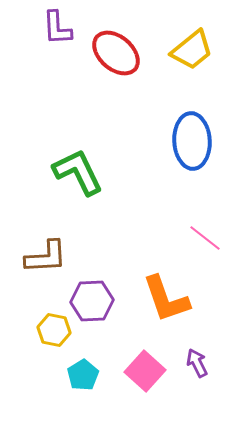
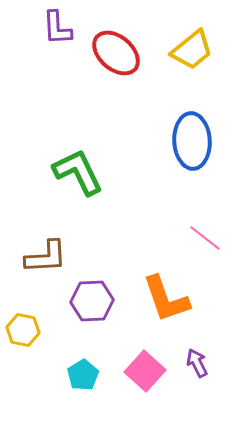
yellow hexagon: moved 31 px left
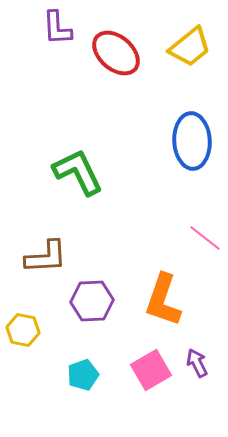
yellow trapezoid: moved 2 px left, 3 px up
orange L-shape: moved 3 px left, 1 px down; rotated 38 degrees clockwise
pink square: moved 6 px right, 1 px up; rotated 18 degrees clockwise
cyan pentagon: rotated 12 degrees clockwise
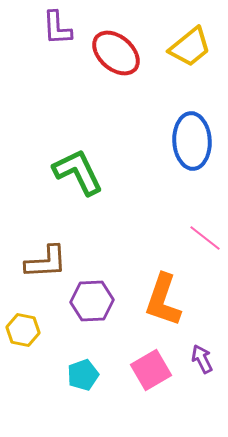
brown L-shape: moved 5 px down
purple arrow: moved 5 px right, 4 px up
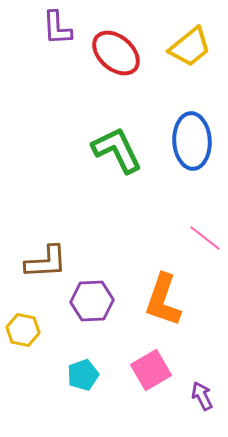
green L-shape: moved 39 px right, 22 px up
purple arrow: moved 37 px down
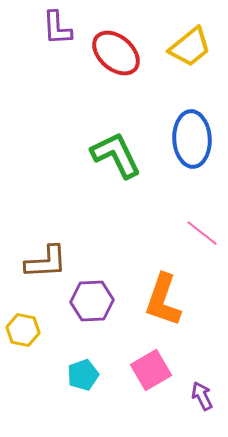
blue ellipse: moved 2 px up
green L-shape: moved 1 px left, 5 px down
pink line: moved 3 px left, 5 px up
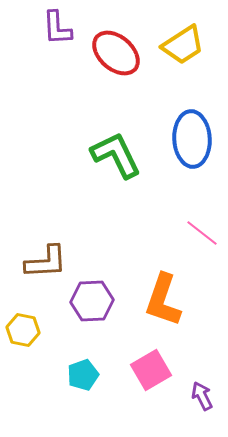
yellow trapezoid: moved 7 px left, 2 px up; rotated 6 degrees clockwise
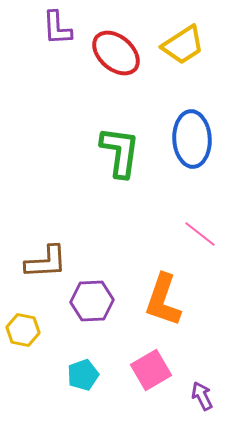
green L-shape: moved 4 px right, 3 px up; rotated 34 degrees clockwise
pink line: moved 2 px left, 1 px down
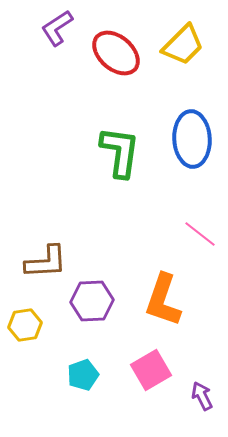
purple L-shape: rotated 60 degrees clockwise
yellow trapezoid: rotated 12 degrees counterclockwise
yellow hexagon: moved 2 px right, 5 px up; rotated 20 degrees counterclockwise
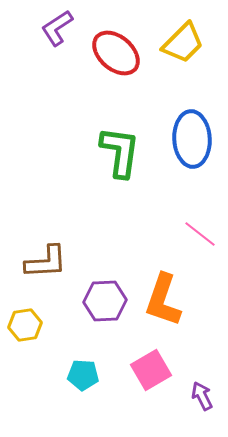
yellow trapezoid: moved 2 px up
purple hexagon: moved 13 px right
cyan pentagon: rotated 24 degrees clockwise
